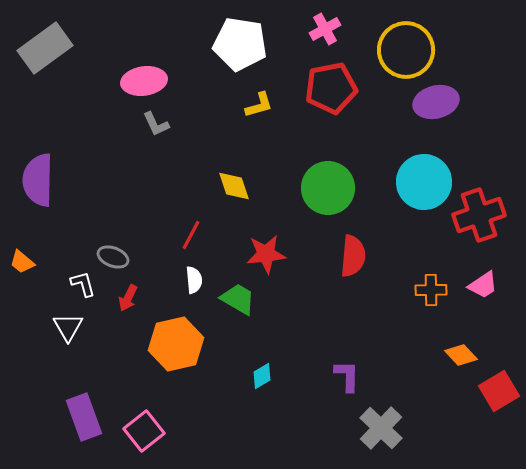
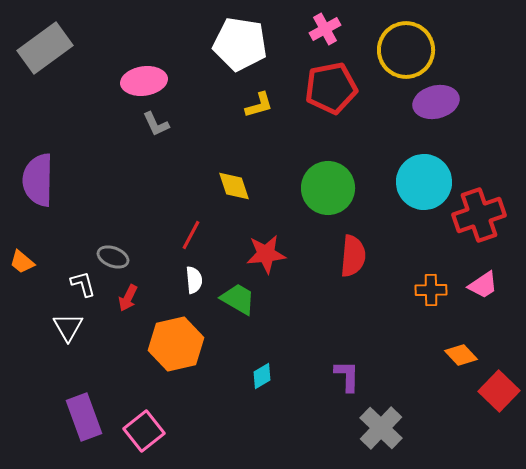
red square: rotated 15 degrees counterclockwise
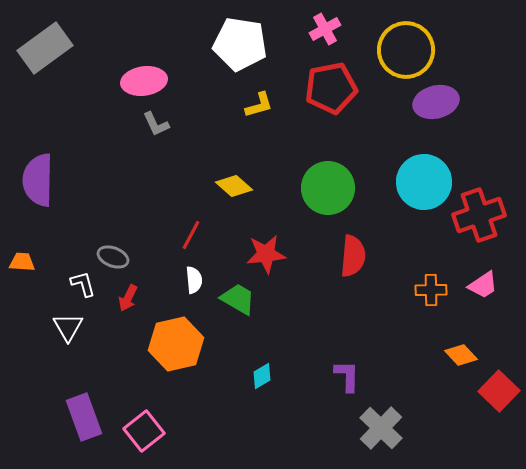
yellow diamond: rotated 30 degrees counterclockwise
orange trapezoid: rotated 144 degrees clockwise
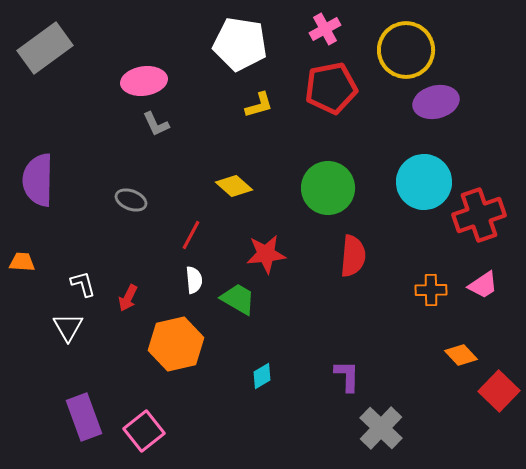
gray ellipse: moved 18 px right, 57 px up
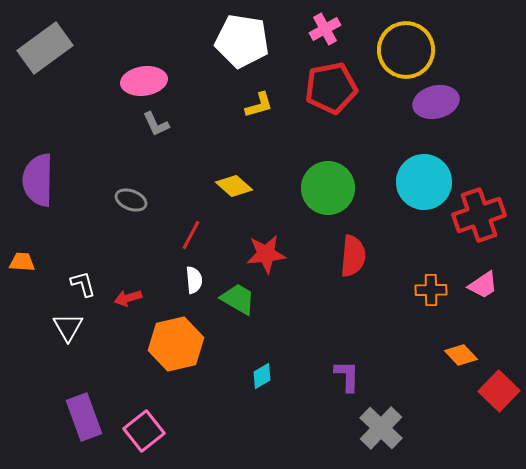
white pentagon: moved 2 px right, 3 px up
red arrow: rotated 48 degrees clockwise
